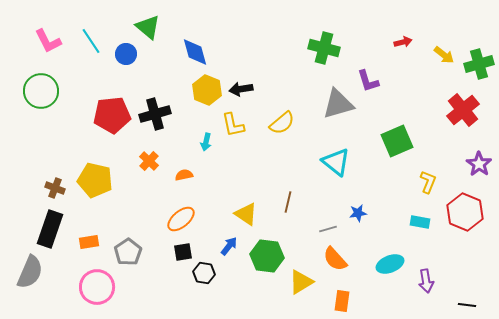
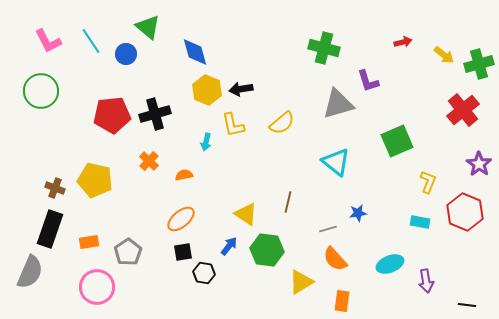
green hexagon at (267, 256): moved 6 px up
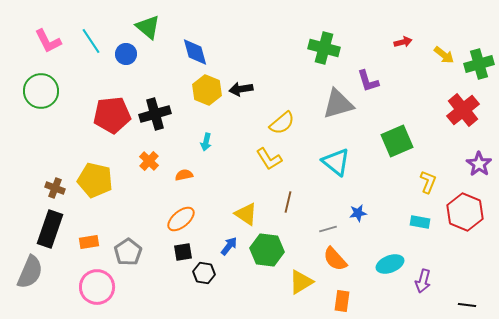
yellow L-shape at (233, 125): moved 36 px right, 34 px down; rotated 20 degrees counterclockwise
purple arrow at (426, 281): moved 3 px left; rotated 25 degrees clockwise
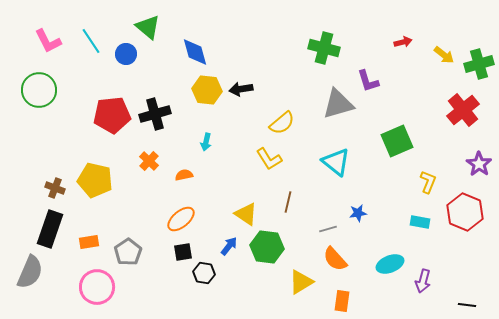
yellow hexagon at (207, 90): rotated 16 degrees counterclockwise
green circle at (41, 91): moved 2 px left, 1 px up
green hexagon at (267, 250): moved 3 px up
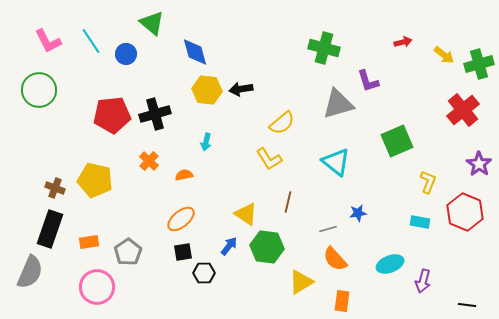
green triangle at (148, 27): moved 4 px right, 4 px up
black hexagon at (204, 273): rotated 10 degrees counterclockwise
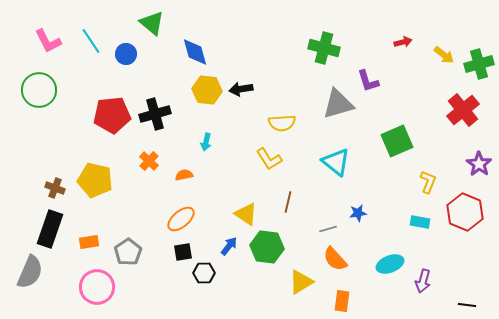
yellow semicircle at (282, 123): rotated 36 degrees clockwise
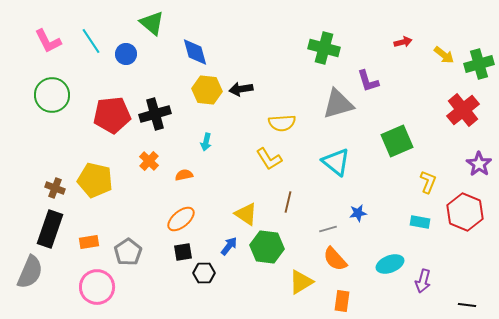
green circle at (39, 90): moved 13 px right, 5 px down
